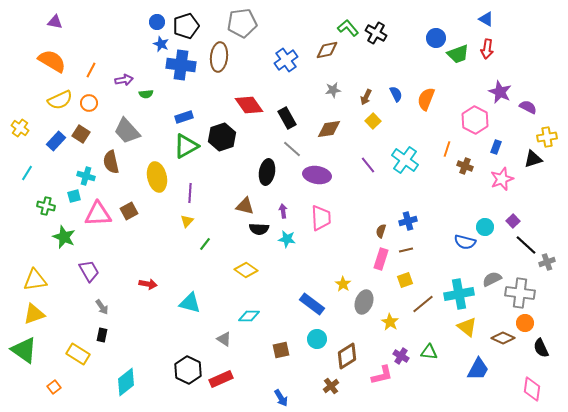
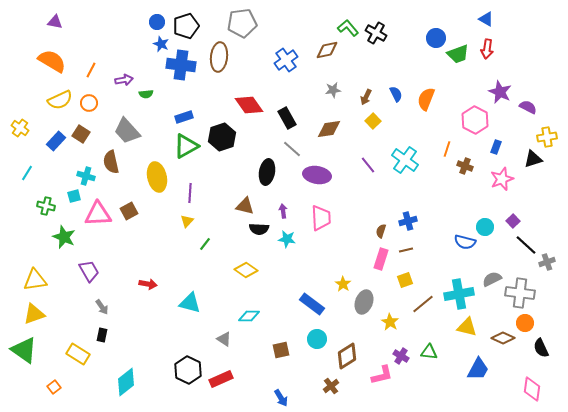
yellow triangle at (467, 327): rotated 25 degrees counterclockwise
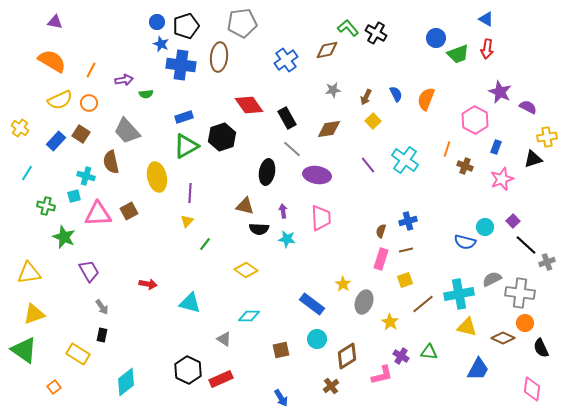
yellow triangle at (35, 280): moved 6 px left, 7 px up
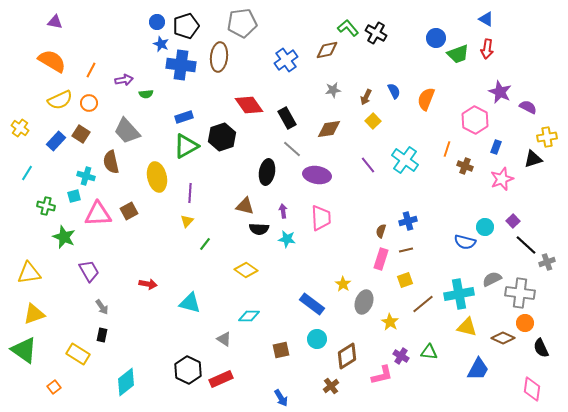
blue semicircle at (396, 94): moved 2 px left, 3 px up
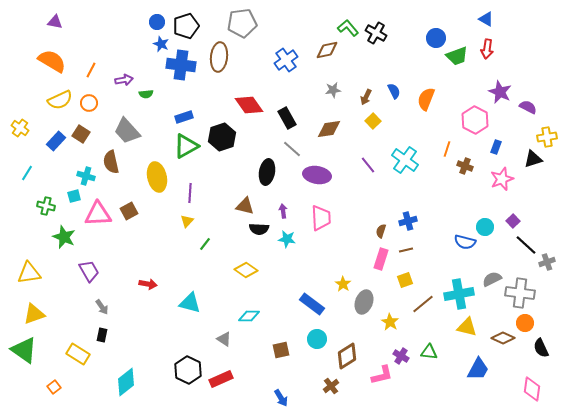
green trapezoid at (458, 54): moved 1 px left, 2 px down
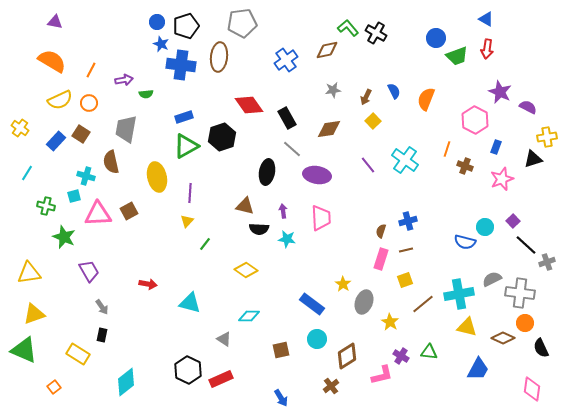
gray trapezoid at (127, 131): moved 1 px left, 2 px up; rotated 52 degrees clockwise
green triangle at (24, 350): rotated 12 degrees counterclockwise
